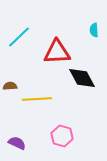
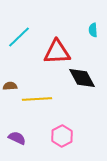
cyan semicircle: moved 1 px left
pink hexagon: rotated 15 degrees clockwise
purple semicircle: moved 5 px up
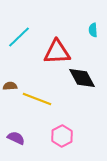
yellow line: rotated 24 degrees clockwise
purple semicircle: moved 1 px left
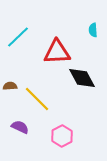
cyan line: moved 1 px left
yellow line: rotated 24 degrees clockwise
purple semicircle: moved 4 px right, 11 px up
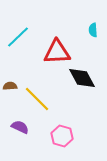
pink hexagon: rotated 15 degrees counterclockwise
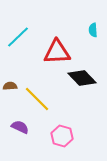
black diamond: rotated 16 degrees counterclockwise
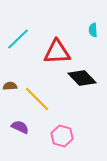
cyan line: moved 2 px down
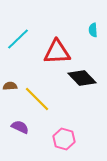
pink hexagon: moved 2 px right, 3 px down
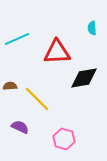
cyan semicircle: moved 1 px left, 2 px up
cyan line: moved 1 px left; rotated 20 degrees clockwise
black diamond: moved 2 px right; rotated 56 degrees counterclockwise
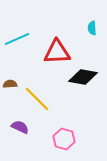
black diamond: moved 1 px left, 1 px up; rotated 20 degrees clockwise
brown semicircle: moved 2 px up
